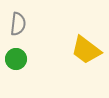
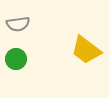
gray semicircle: rotated 75 degrees clockwise
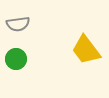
yellow trapezoid: rotated 16 degrees clockwise
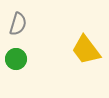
gray semicircle: rotated 65 degrees counterclockwise
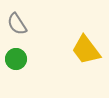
gray semicircle: moved 1 px left; rotated 130 degrees clockwise
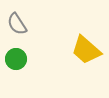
yellow trapezoid: rotated 12 degrees counterclockwise
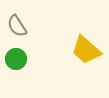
gray semicircle: moved 2 px down
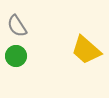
green circle: moved 3 px up
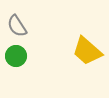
yellow trapezoid: moved 1 px right, 1 px down
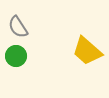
gray semicircle: moved 1 px right, 1 px down
